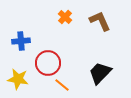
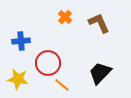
brown L-shape: moved 1 px left, 2 px down
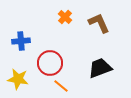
red circle: moved 2 px right
black trapezoid: moved 5 px up; rotated 25 degrees clockwise
orange line: moved 1 px left, 1 px down
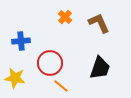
black trapezoid: rotated 130 degrees clockwise
yellow star: moved 3 px left, 1 px up
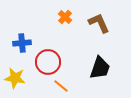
blue cross: moved 1 px right, 2 px down
red circle: moved 2 px left, 1 px up
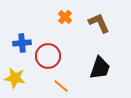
red circle: moved 6 px up
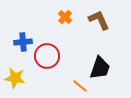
brown L-shape: moved 3 px up
blue cross: moved 1 px right, 1 px up
red circle: moved 1 px left
orange line: moved 19 px right
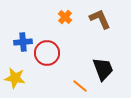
brown L-shape: moved 1 px right, 1 px up
red circle: moved 3 px up
black trapezoid: moved 3 px right, 1 px down; rotated 40 degrees counterclockwise
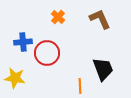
orange cross: moved 7 px left
orange line: rotated 49 degrees clockwise
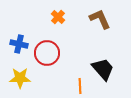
blue cross: moved 4 px left, 2 px down; rotated 18 degrees clockwise
black trapezoid: rotated 20 degrees counterclockwise
yellow star: moved 5 px right; rotated 10 degrees counterclockwise
